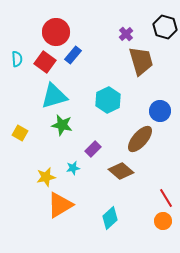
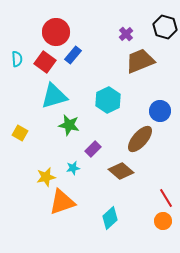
brown trapezoid: moved 1 px left; rotated 96 degrees counterclockwise
green star: moved 7 px right
orange triangle: moved 2 px right, 3 px up; rotated 12 degrees clockwise
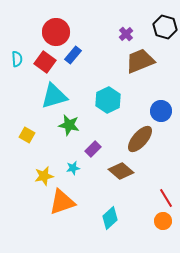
blue circle: moved 1 px right
yellow square: moved 7 px right, 2 px down
yellow star: moved 2 px left, 1 px up
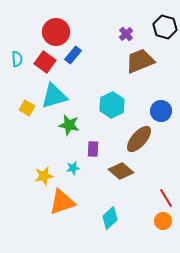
cyan hexagon: moved 4 px right, 5 px down
yellow square: moved 27 px up
brown ellipse: moved 1 px left
purple rectangle: rotated 42 degrees counterclockwise
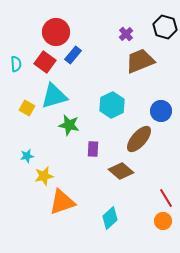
cyan semicircle: moved 1 px left, 5 px down
cyan star: moved 46 px left, 12 px up
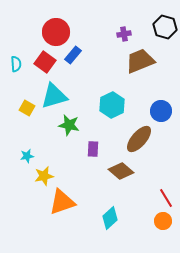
purple cross: moved 2 px left; rotated 32 degrees clockwise
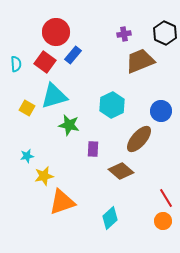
black hexagon: moved 6 px down; rotated 10 degrees clockwise
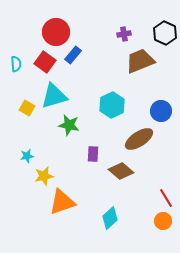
brown ellipse: rotated 16 degrees clockwise
purple rectangle: moved 5 px down
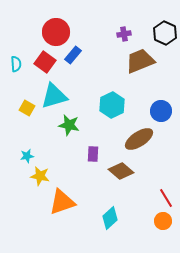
yellow star: moved 4 px left; rotated 24 degrees clockwise
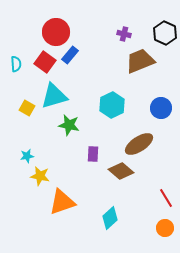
purple cross: rotated 24 degrees clockwise
blue rectangle: moved 3 px left
blue circle: moved 3 px up
brown ellipse: moved 5 px down
orange circle: moved 2 px right, 7 px down
